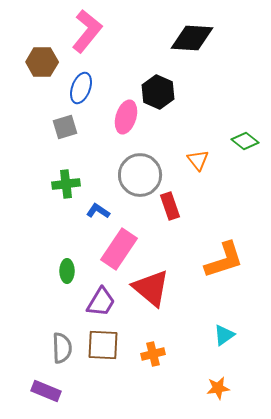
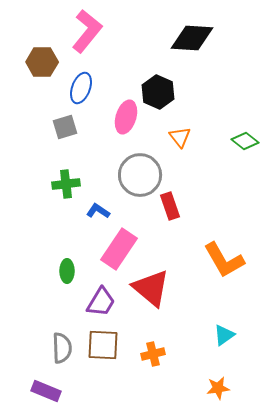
orange triangle: moved 18 px left, 23 px up
orange L-shape: rotated 78 degrees clockwise
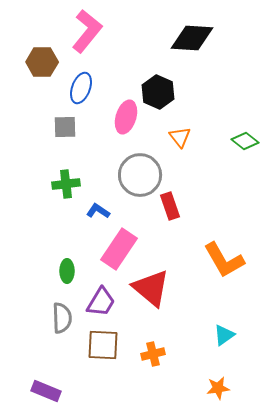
gray square: rotated 15 degrees clockwise
gray semicircle: moved 30 px up
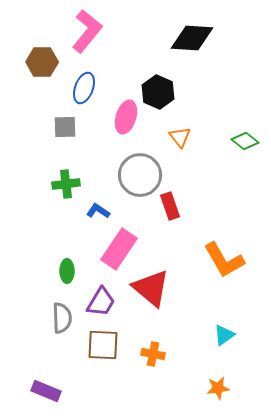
blue ellipse: moved 3 px right
orange cross: rotated 25 degrees clockwise
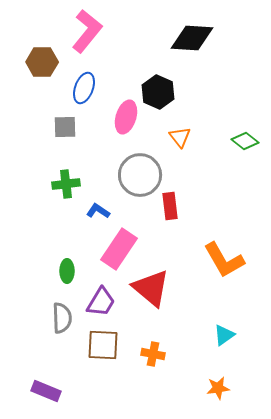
red rectangle: rotated 12 degrees clockwise
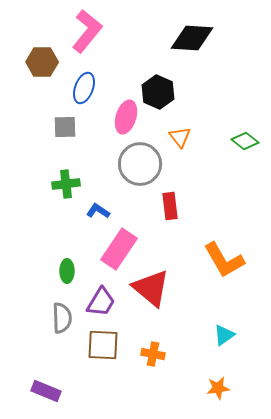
gray circle: moved 11 px up
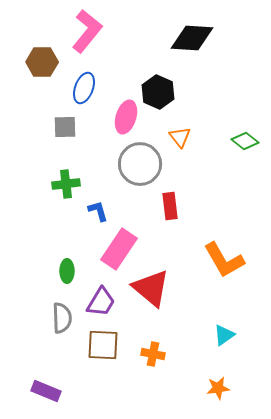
blue L-shape: rotated 40 degrees clockwise
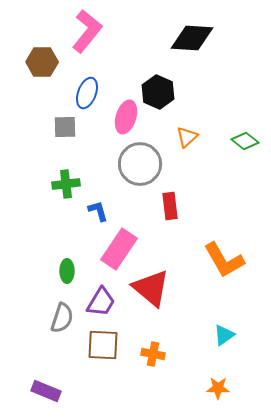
blue ellipse: moved 3 px right, 5 px down
orange triangle: moved 7 px right; rotated 25 degrees clockwise
gray semicircle: rotated 20 degrees clockwise
orange star: rotated 10 degrees clockwise
